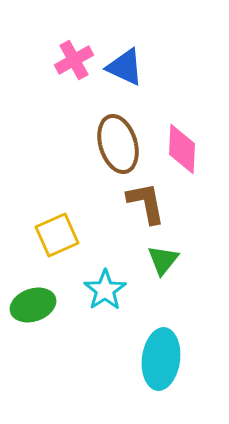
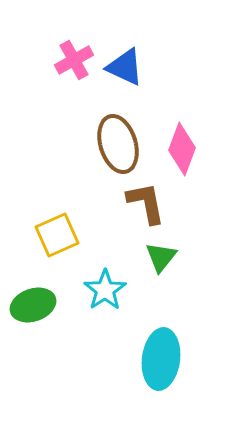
pink diamond: rotated 18 degrees clockwise
green triangle: moved 2 px left, 3 px up
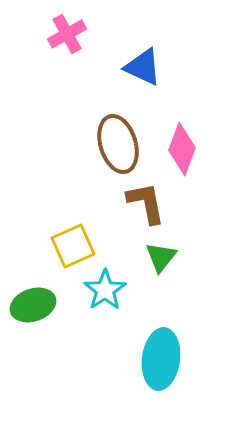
pink cross: moved 7 px left, 26 px up
blue triangle: moved 18 px right
yellow square: moved 16 px right, 11 px down
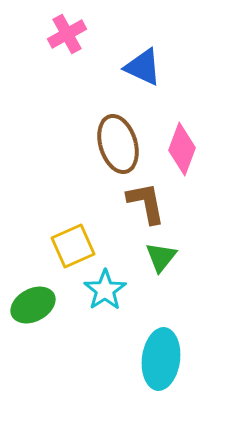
green ellipse: rotated 9 degrees counterclockwise
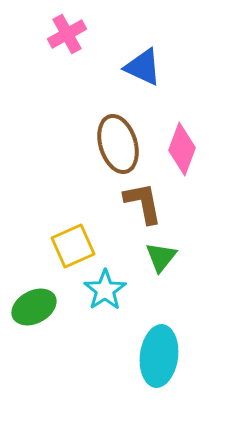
brown L-shape: moved 3 px left
green ellipse: moved 1 px right, 2 px down
cyan ellipse: moved 2 px left, 3 px up
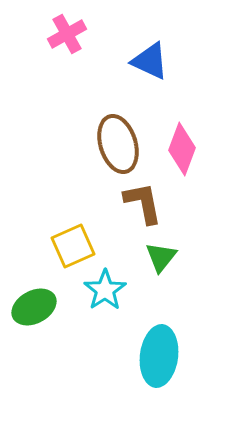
blue triangle: moved 7 px right, 6 px up
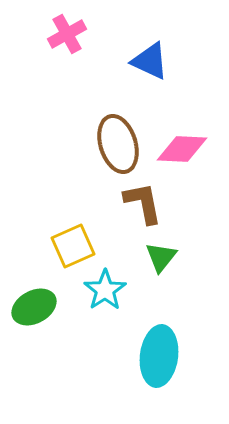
pink diamond: rotated 72 degrees clockwise
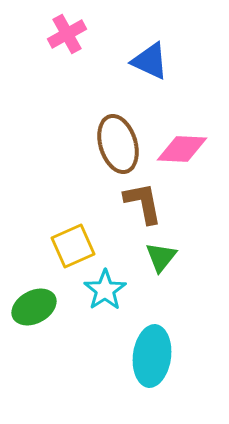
cyan ellipse: moved 7 px left
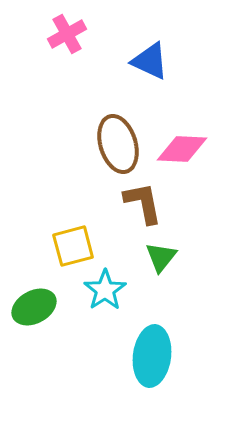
yellow square: rotated 9 degrees clockwise
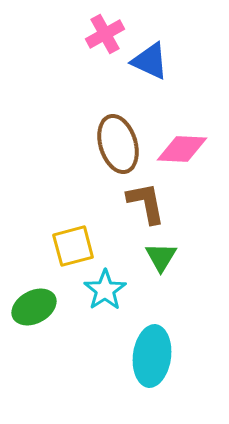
pink cross: moved 38 px right
brown L-shape: moved 3 px right
green triangle: rotated 8 degrees counterclockwise
